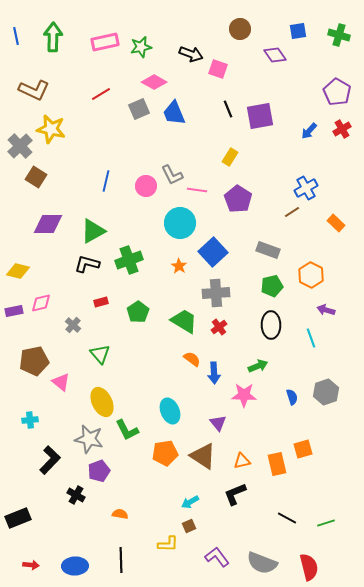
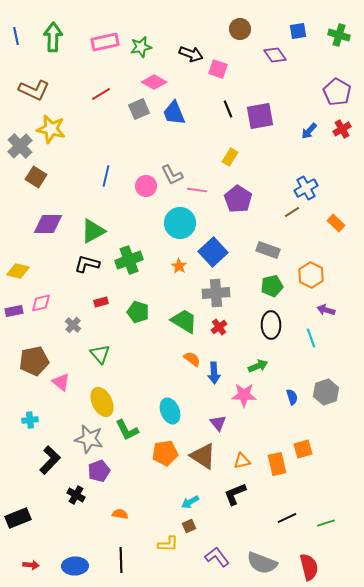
blue line at (106, 181): moved 5 px up
green pentagon at (138, 312): rotated 20 degrees counterclockwise
black line at (287, 518): rotated 54 degrees counterclockwise
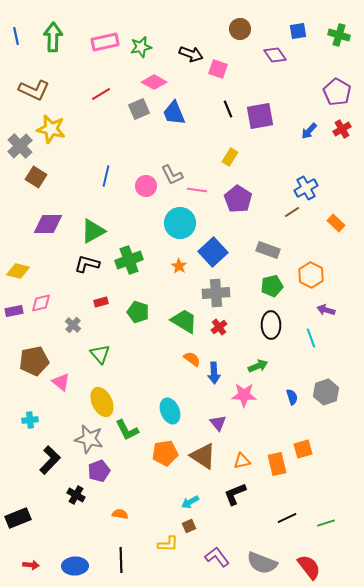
red semicircle at (309, 567): rotated 24 degrees counterclockwise
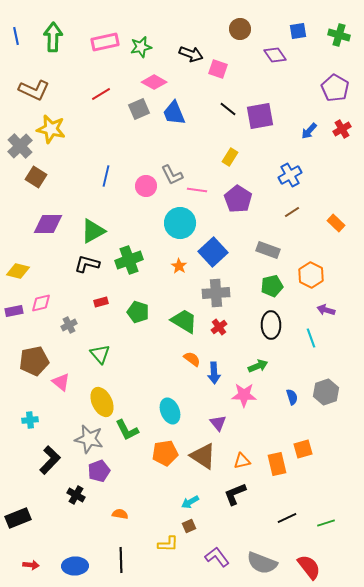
purple pentagon at (337, 92): moved 2 px left, 4 px up
black line at (228, 109): rotated 30 degrees counterclockwise
blue cross at (306, 188): moved 16 px left, 13 px up
gray cross at (73, 325): moved 4 px left; rotated 21 degrees clockwise
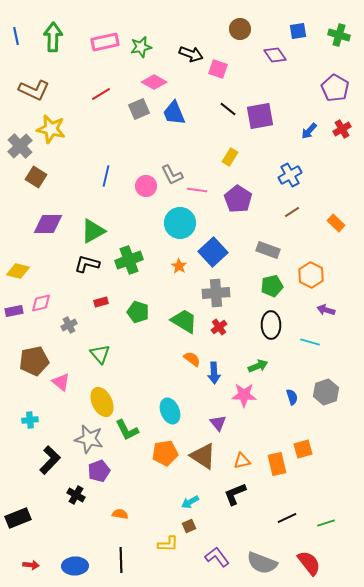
cyan line at (311, 338): moved 1 px left, 4 px down; rotated 54 degrees counterclockwise
red semicircle at (309, 567): moved 4 px up
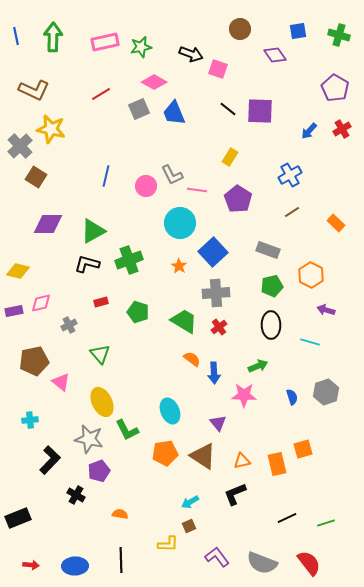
purple square at (260, 116): moved 5 px up; rotated 12 degrees clockwise
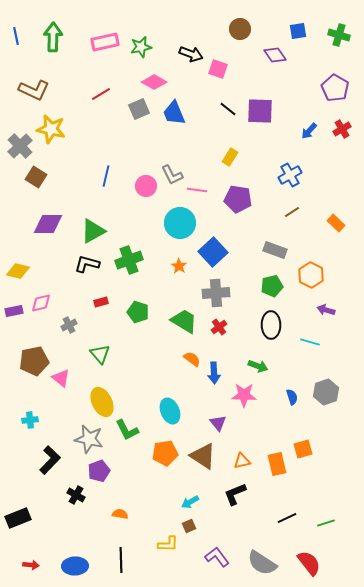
purple pentagon at (238, 199): rotated 24 degrees counterclockwise
gray rectangle at (268, 250): moved 7 px right
green arrow at (258, 366): rotated 42 degrees clockwise
pink triangle at (61, 382): moved 4 px up
gray semicircle at (262, 563): rotated 12 degrees clockwise
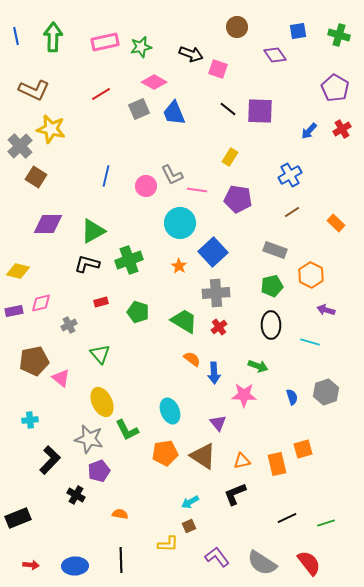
brown circle at (240, 29): moved 3 px left, 2 px up
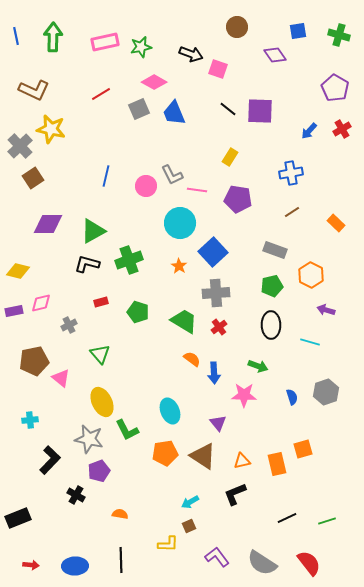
blue cross at (290, 175): moved 1 px right, 2 px up; rotated 20 degrees clockwise
brown square at (36, 177): moved 3 px left, 1 px down; rotated 25 degrees clockwise
green line at (326, 523): moved 1 px right, 2 px up
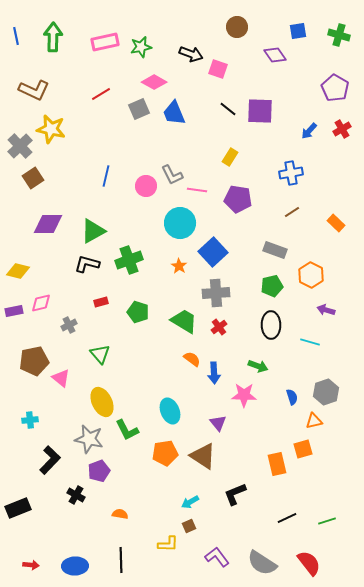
orange triangle at (242, 461): moved 72 px right, 40 px up
black rectangle at (18, 518): moved 10 px up
